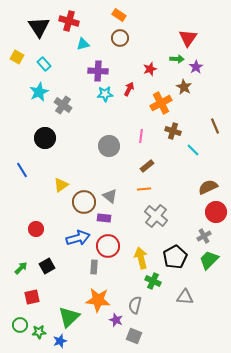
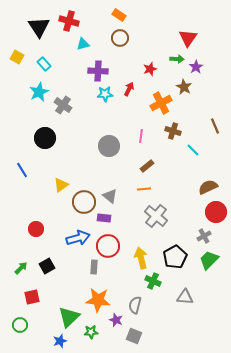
green star at (39, 332): moved 52 px right
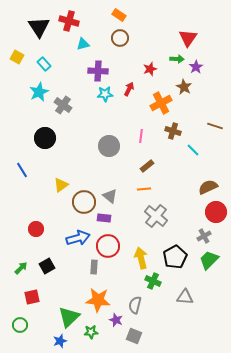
brown line at (215, 126): rotated 49 degrees counterclockwise
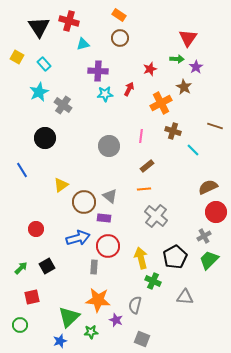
gray square at (134, 336): moved 8 px right, 3 px down
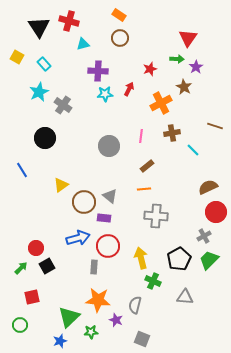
brown cross at (173, 131): moved 1 px left, 2 px down; rotated 28 degrees counterclockwise
gray cross at (156, 216): rotated 35 degrees counterclockwise
red circle at (36, 229): moved 19 px down
black pentagon at (175, 257): moved 4 px right, 2 px down
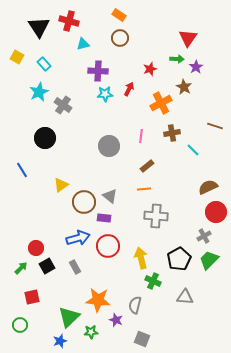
gray rectangle at (94, 267): moved 19 px left; rotated 32 degrees counterclockwise
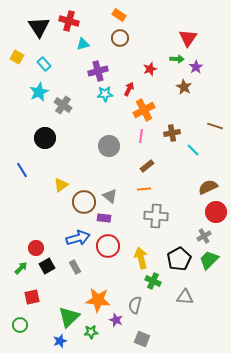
purple cross at (98, 71): rotated 18 degrees counterclockwise
orange cross at (161, 103): moved 17 px left, 7 px down
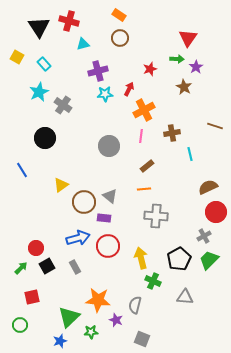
cyan line at (193, 150): moved 3 px left, 4 px down; rotated 32 degrees clockwise
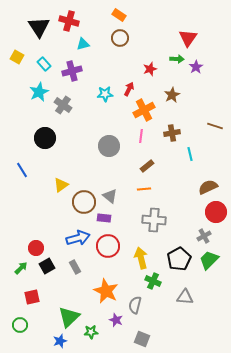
purple cross at (98, 71): moved 26 px left
brown star at (184, 87): moved 12 px left, 8 px down; rotated 14 degrees clockwise
gray cross at (156, 216): moved 2 px left, 4 px down
orange star at (98, 300): moved 8 px right, 9 px up; rotated 20 degrees clockwise
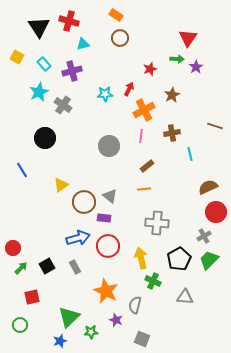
orange rectangle at (119, 15): moved 3 px left
gray cross at (154, 220): moved 3 px right, 3 px down
red circle at (36, 248): moved 23 px left
